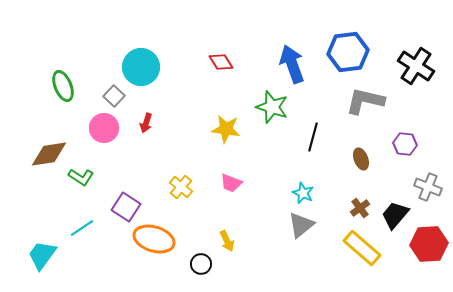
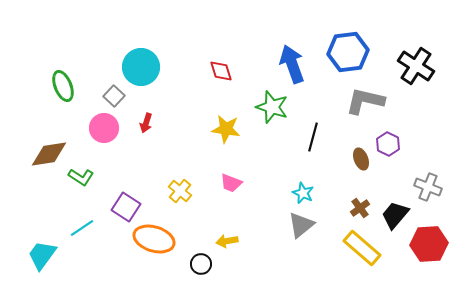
red diamond: moved 9 px down; rotated 15 degrees clockwise
purple hexagon: moved 17 px left; rotated 20 degrees clockwise
yellow cross: moved 1 px left, 4 px down
yellow arrow: rotated 105 degrees clockwise
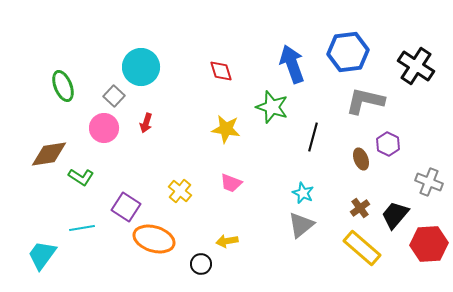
gray cross: moved 1 px right, 5 px up
cyan line: rotated 25 degrees clockwise
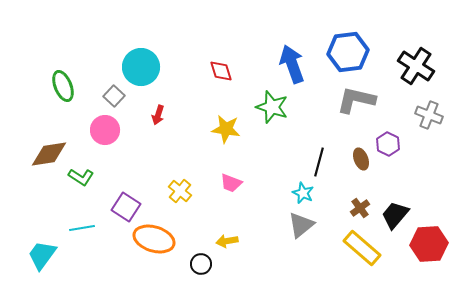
gray L-shape: moved 9 px left, 1 px up
red arrow: moved 12 px right, 8 px up
pink circle: moved 1 px right, 2 px down
black line: moved 6 px right, 25 px down
gray cross: moved 67 px up
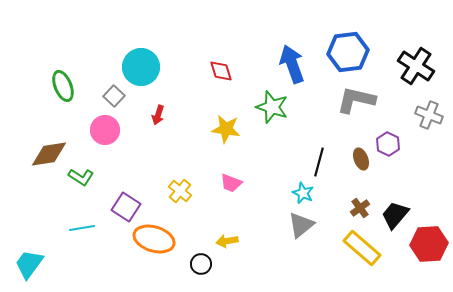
cyan trapezoid: moved 13 px left, 9 px down
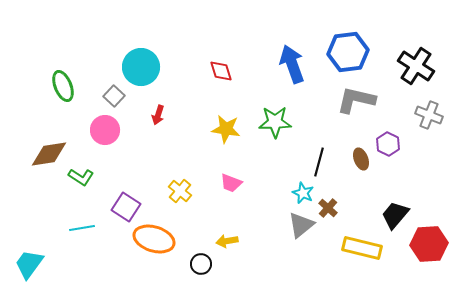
green star: moved 3 px right, 15 px down; rotated 20 degrees counterclockwise
brown cross: moved 32 px left; rotated 12 degrees counterclockwise
yellow rectangle: rotated 27 degrees counterclockwise
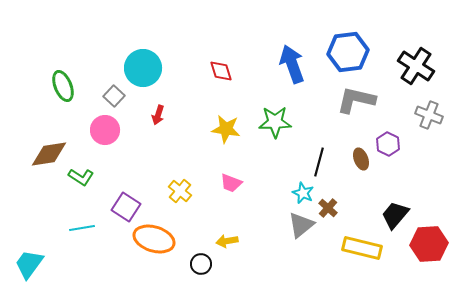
cyan circle: moved 2 px right, 1 px down
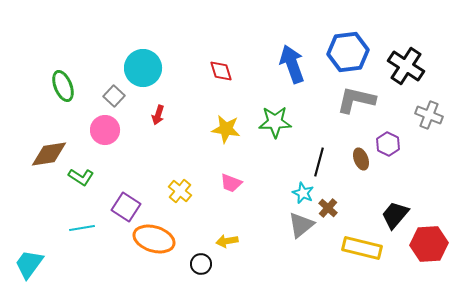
black cross: moved 10 px left
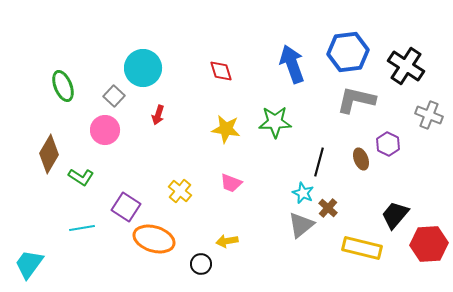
brown diamond: rotated 51 degrees counterclockwise
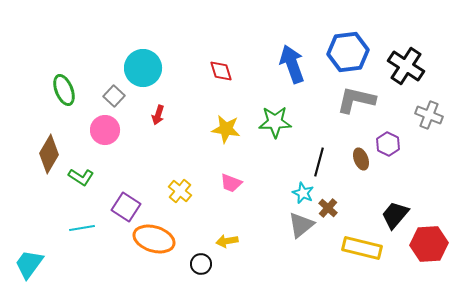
green ellipse: moved 1 px right, 4 px down
